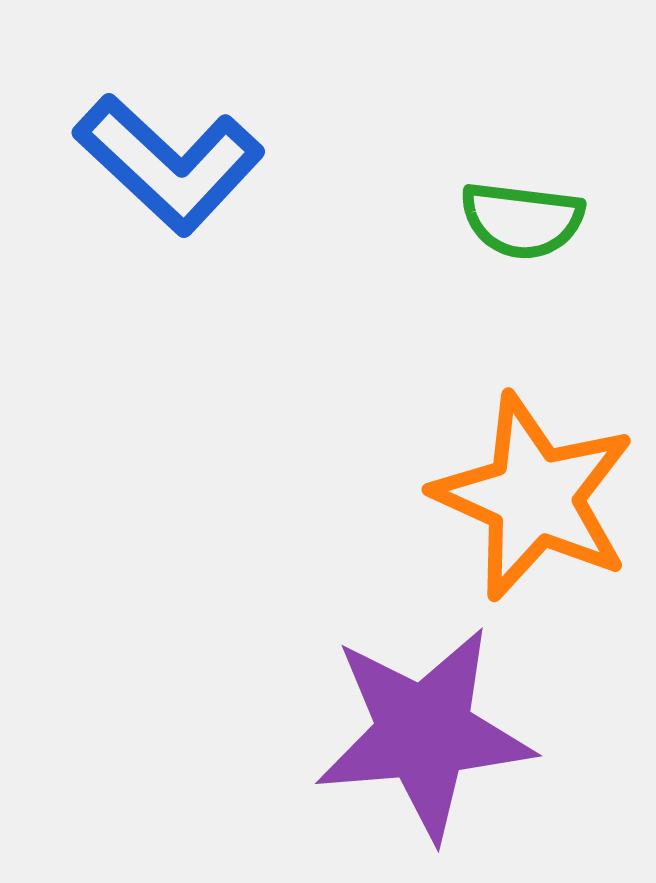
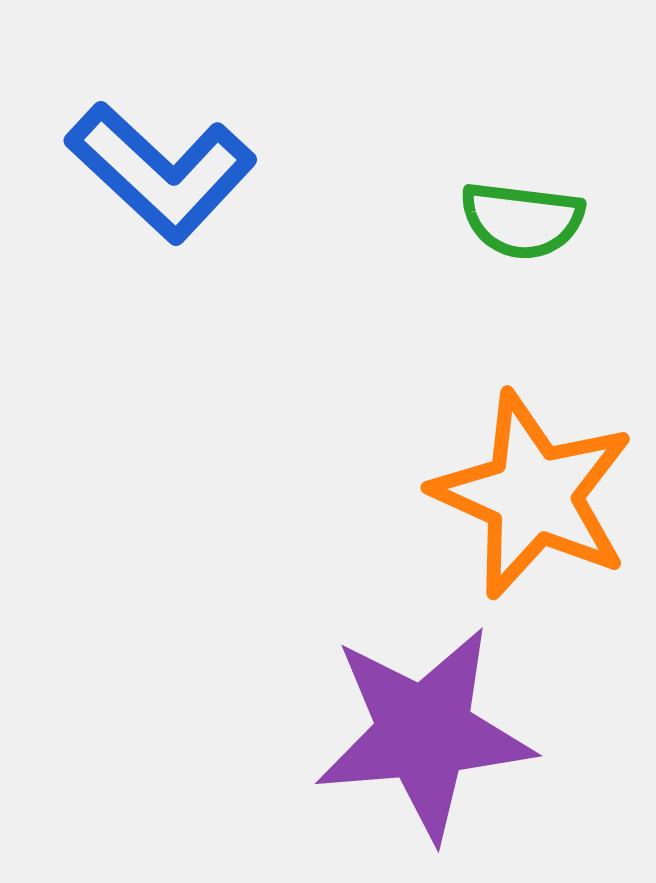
blue L-shape: moved 8 px left, 8 px down
orange star: moved 1 px left, 2 px up
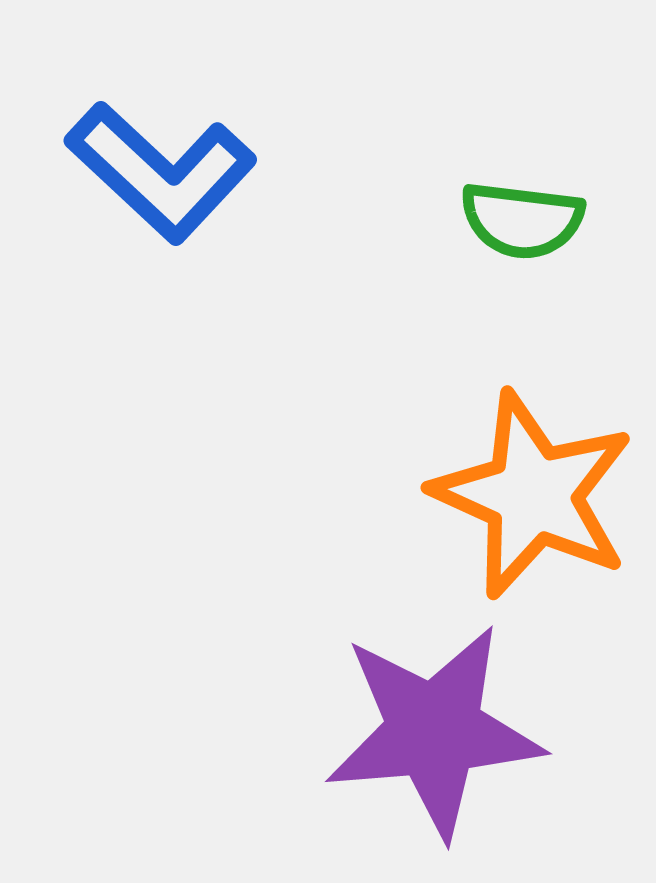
purple star: moved 10 px right, 2 px up
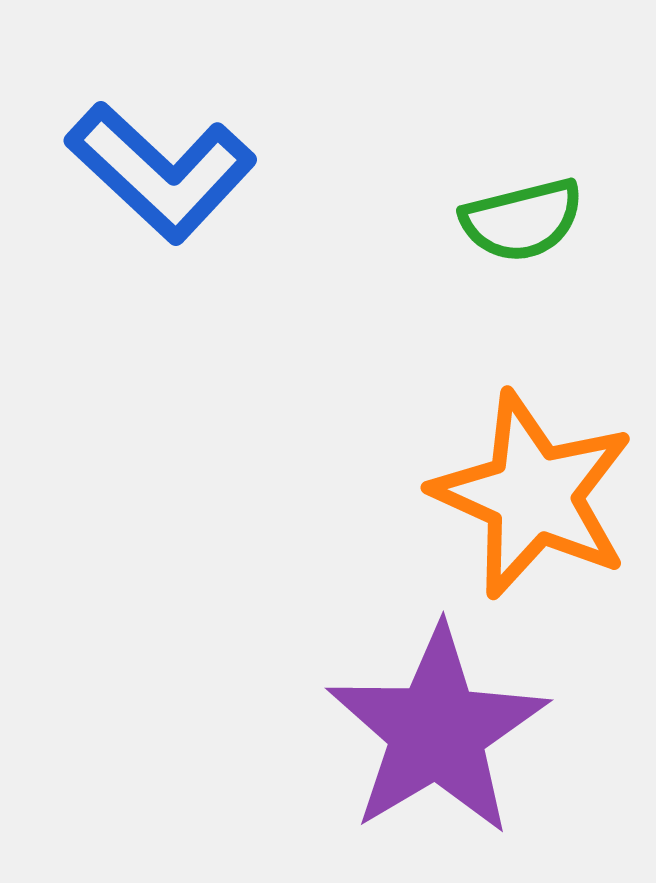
green semicircle: rotated 21 degrees counterclockwise
purple star: moved 3 px right; rotated 26 degrees counterclockwise
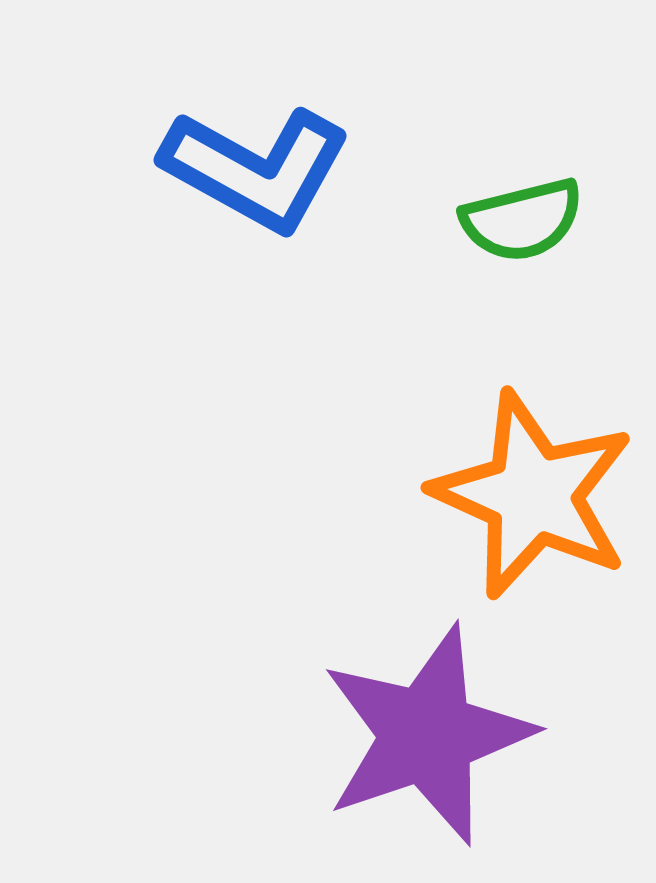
blue L-shape: moved 95 px right, 3 px up; rotated 14 degrees counterclockwise
purple star: moved 10 px left, 4 px down; rotated 12 degrees clockwise
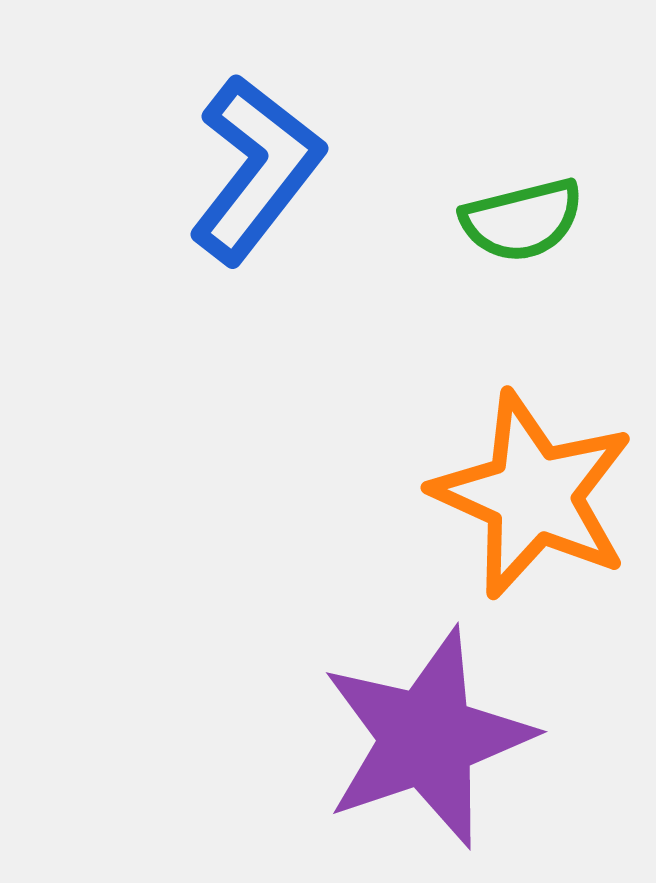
blue L-shape: rotated 81 degrees counterclockwise
purple star: moved 3 px down
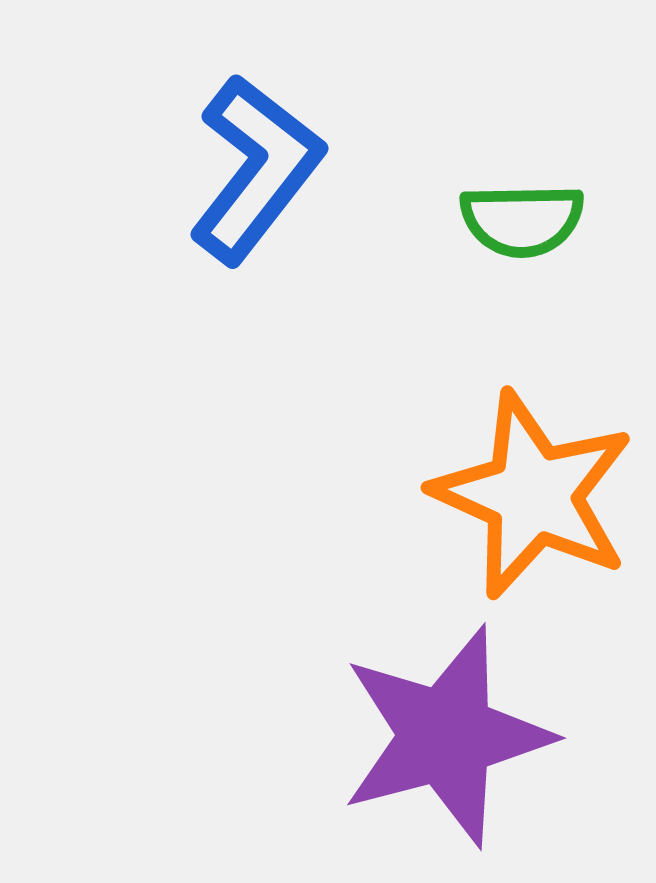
green semicircle: rotated 13 degrees clockwise
purple star: moved 19 px right, 2 px up; rotated 4 degrees clockwise
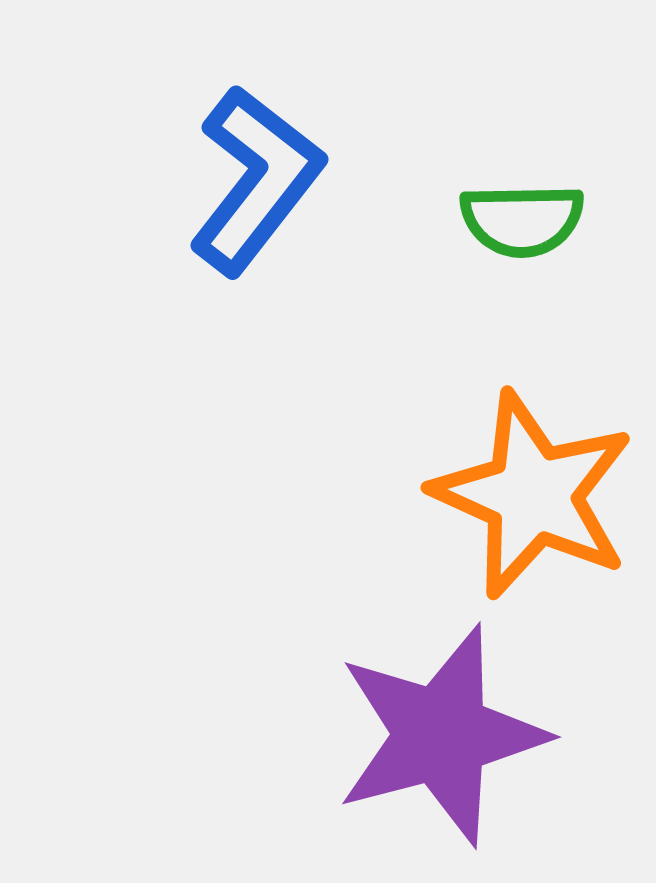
blue L-shape: moved 11 px down
purple star: moved 5 px left, 1 px up
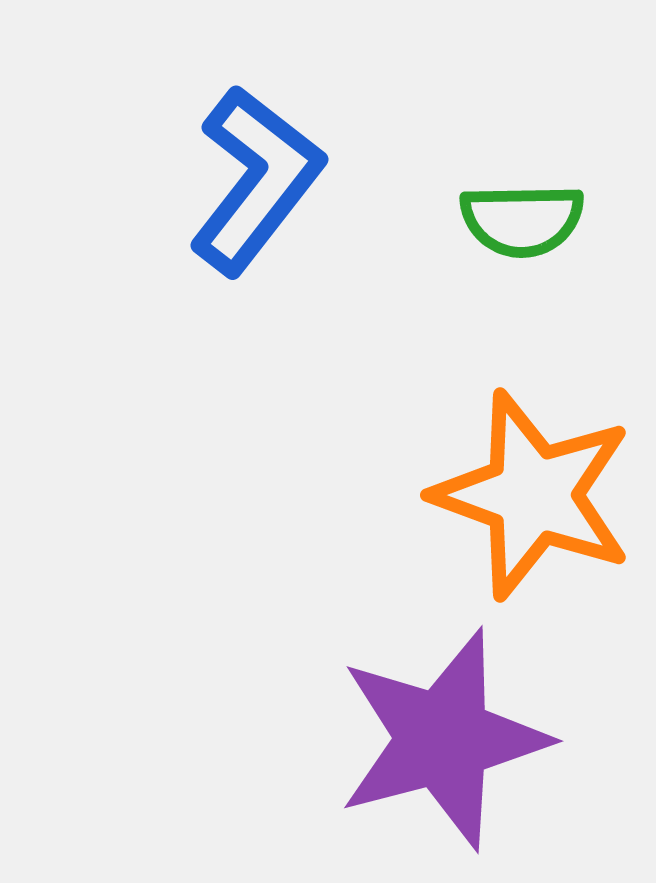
orange star: rotated 4 degrees counterclockwise
purple star: moved 2 px right, 4 px down
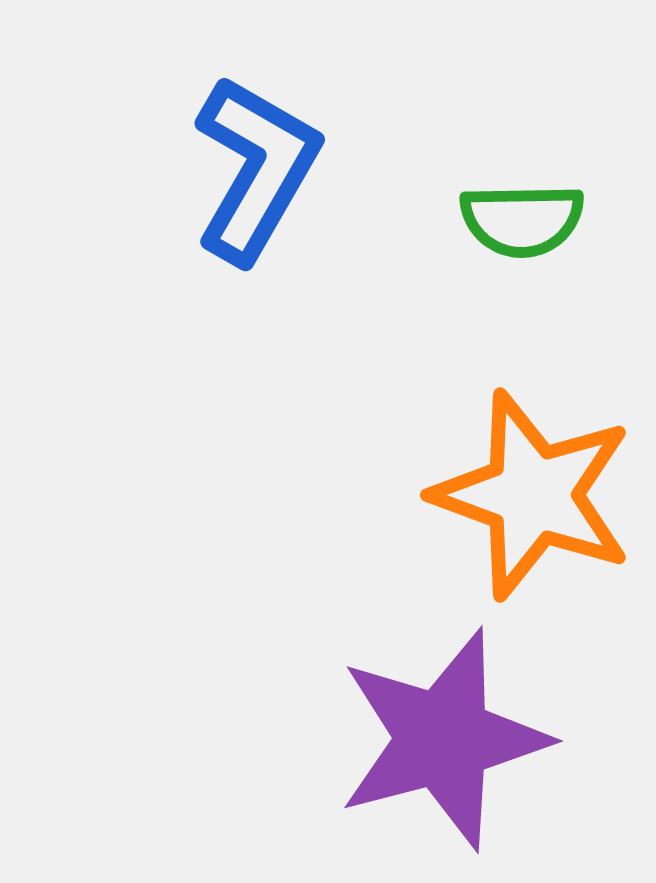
blue L-shape: moved 11 px up; rotated 8 degrees counterclockwise
